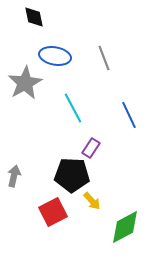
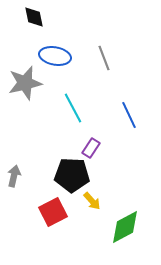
gray star: rotated 16 degrees clockwise
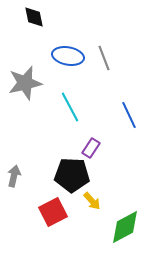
blue ellipse: moved 13 px right
cyan line: moved 3 px left, 1 px up
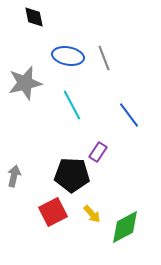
cyan line: moved 2 px right, 2 px up
blue line: rotated 12 degrees counterclockwise
purple rectangle: moved 7 px right, 4 px down
yellow arrow: moved 13 px down
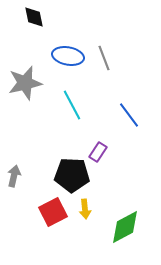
yellow arrow: moved 7 px left, 5 px up; rotated 36 degrees clockwise
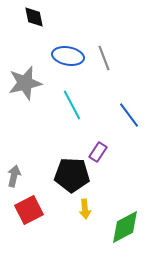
red square: moved 24 px left, 2 px up
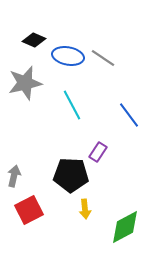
black diamond: moved 23 px down; rotated 55 degrees counterclockwise
gray line: moved 1 px left; rotated 35 degrees counterclockwise
black pentagon: moved 1 px left
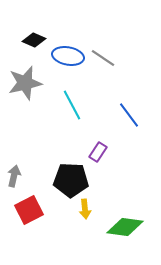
black pentagon: moved 5 px down
green diamond: rotated 36 degrees clockwise
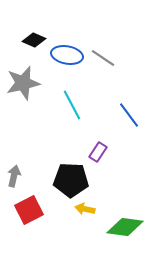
blue ellipse: moved 1 px left, 1 px up
gray star: moved 2 px left
yellow arrow: rotated 108 degrees clockwise
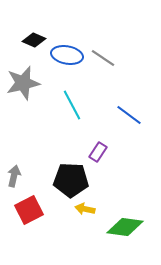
blue line: rotated 16 degrees counterclockwise
